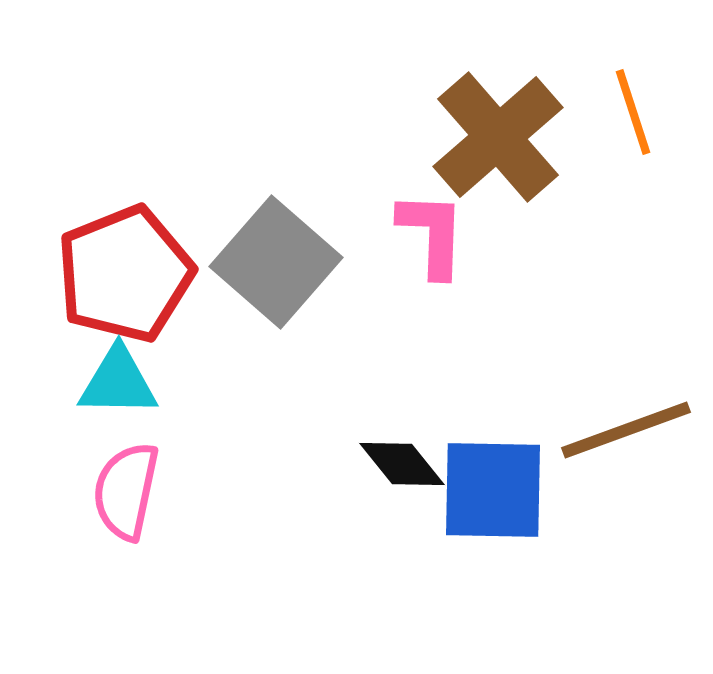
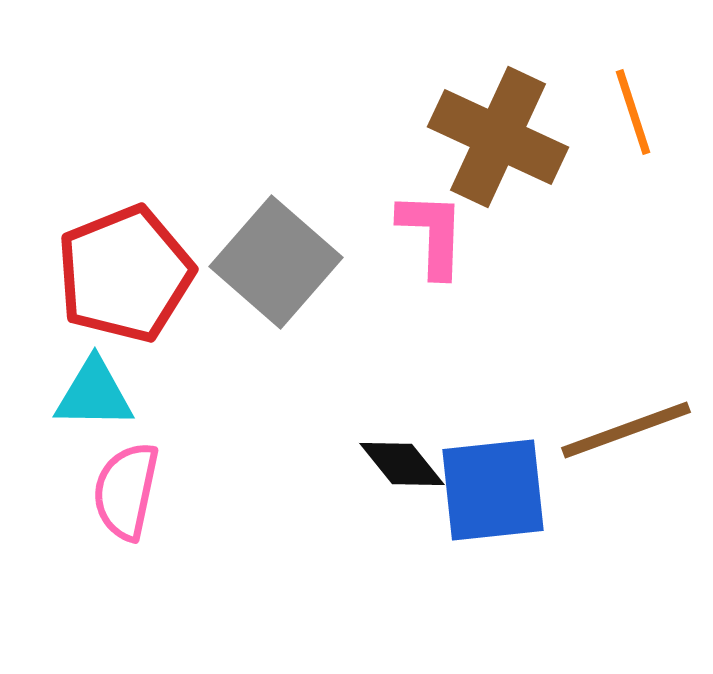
brown cross: rotated 24 degrees counterclockwise
cyan triangle: moved 24 px left, 12 px down
blue square: rotated 7 degrees counterclockwise
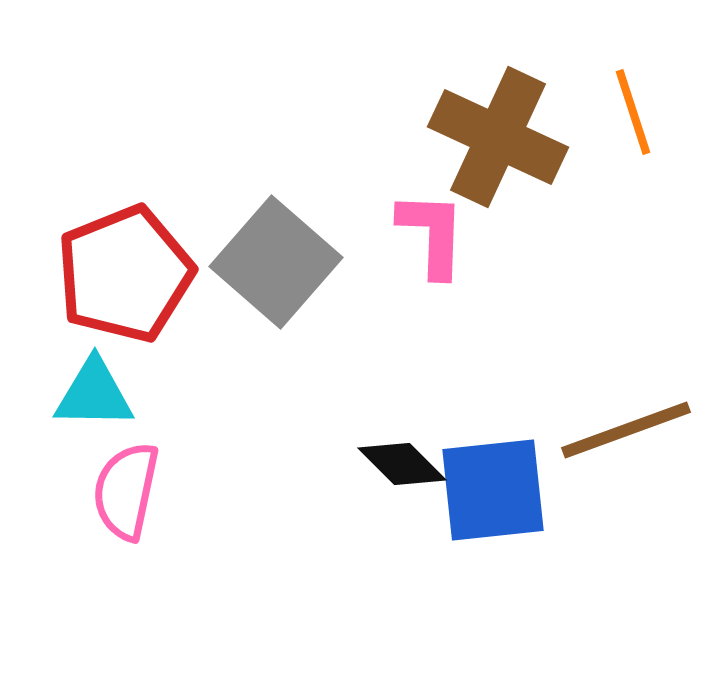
black diamond: rotated 6 degrees counterclockwise
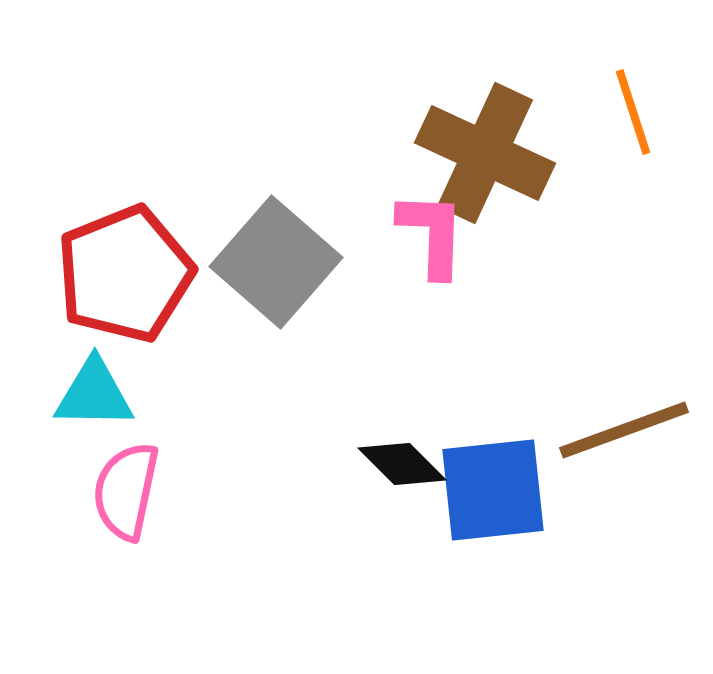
brown cross: moved 13 px left, 16 px down
brown line: moved 2 px left
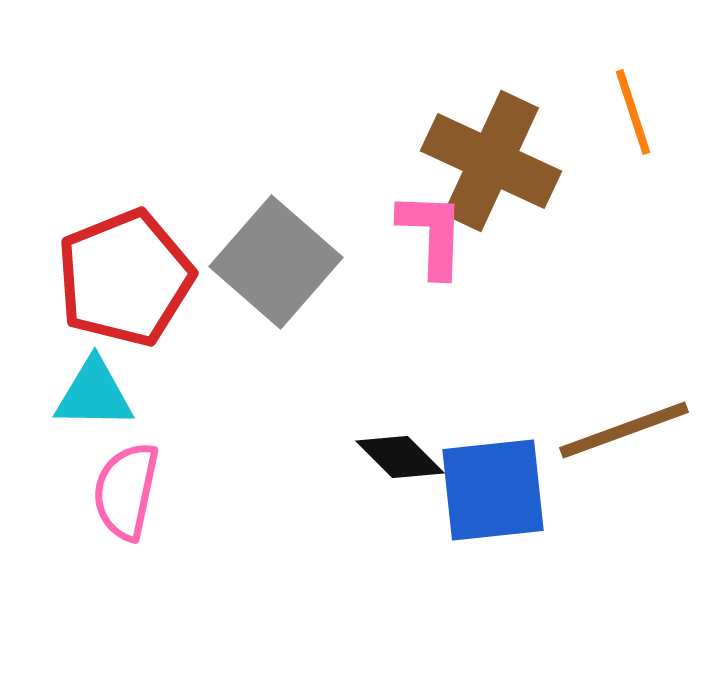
brown cross: moved 6 px right, 8 px down
red pentagon: moved 4 px down
black diamond: moved 2 px left, 7 px up
